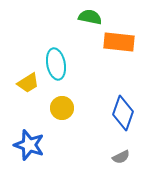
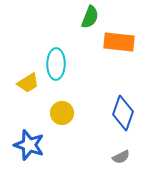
green semicircle: rotated 100 degrees clockwise
cyan ellipse: rotated 12 degrees clockwise
yellow circle: moved 5 px down
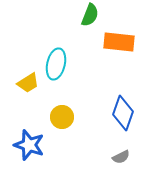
green semicircle: moved 2 px up
cyan ellipse: rotated 12 degrees clockwise
yellow circle: moved 4 px down
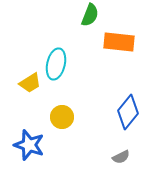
yellow trapezoid: moved 2 px right
blue diamond: moved 5 px right, 1 px up; rotated 20 degrees clockwise
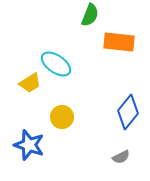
cyan ellipse: rotated 68 degrees counterclockwise
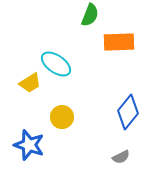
orange rectangle: rotated 8 degrees counterclockwise
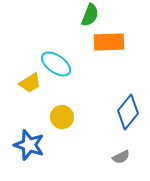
orange rectangle: moved 10 px left
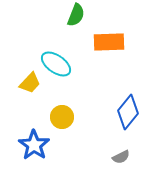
green semicircle: moved 14 px left
yellow trapezoid: rotated 15 degrees counterclockwise
blue star: moved 5 px right; rotated 16 degrees clockwise
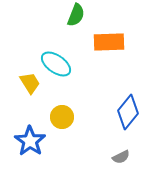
yellow trapezoid: rotated 75 degrees counterclockwise
blue star: moved 4 px left, 4 px up
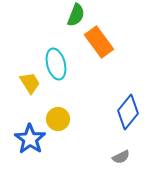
orange rectangle: moved 10 px left; rotated 56 degrees clockwise
cyan ellipse: rotated 40 degrees clockwise
yellow circle: moved 4 px left, 2 px down
blue star: moved 2 px up
